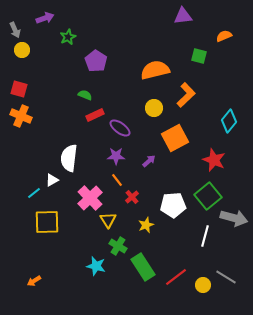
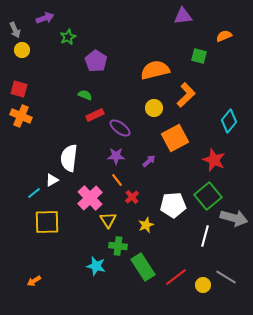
green cross at (118, 246): rotated 24 degrees counterclockwise
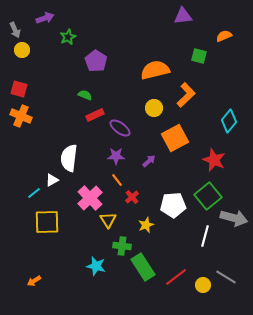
green cross at (118, 246): moved 4 px right
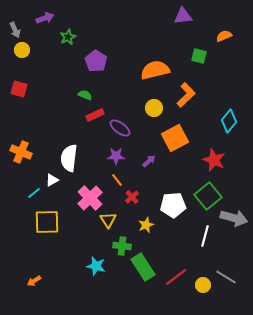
orange cross at (21, 116): moved 36 px down
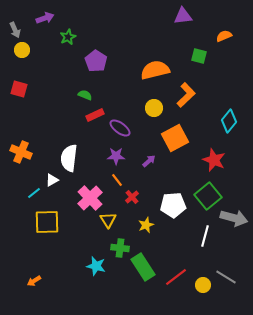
green cross at (122, 246): moved 2 px left, 2 px down
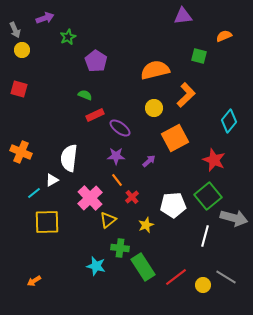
yellow triangle at (108, 220): rotated 24 degrees clockwise
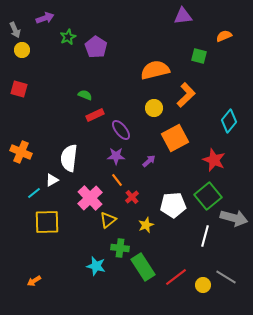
purple pentagon at (96, 61): moved 14 px up
purple ellipse at (120, 128): moved 1 px right, 2 px down; rotated 15 degrees clockwise
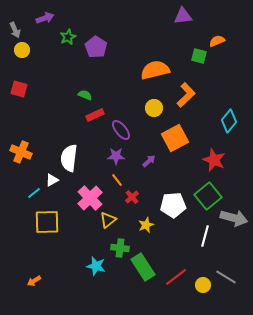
orange semicircle at (224, 36): moved 7 px left, 5 px down
